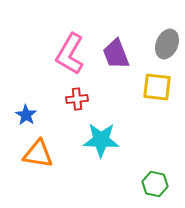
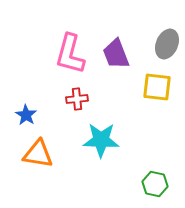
pink L-shape: rotated 15 degrees counterclockwise
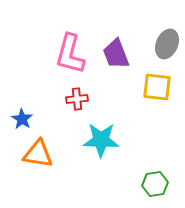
blue star: moved 4 px left, 4 px down
green hexagon: rotated 20 degrees counterclockwise
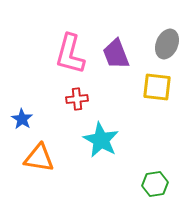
cyan star: rotated 27 degrees clockwise
orange triangle: moved 1 px right, 4 px down
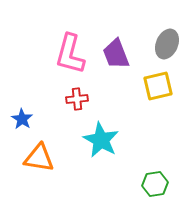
yellow square: moved 1 px right, 1 px up; rotated 20 degrees counterclockwise
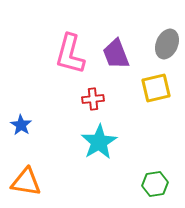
yellow square: moved 2 px left, 2 px down
red cross: moved 16 px right
blue star: moved 1 px left, 6 px down
cyan star: moved 2 px left, 2 px down; rotated 12 degrees clockwise
orange triangle: moved 13 px left, 24 px down
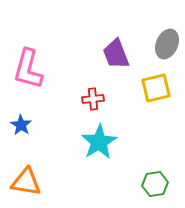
pink L-shape: moved 42 px left, 15 px down
